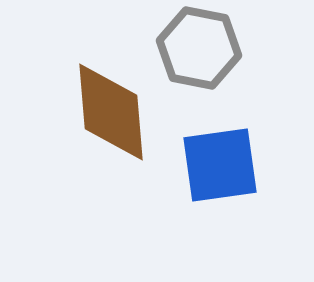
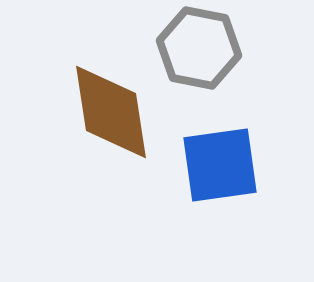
brown diamond: rotated 4 degrees counterclockwise
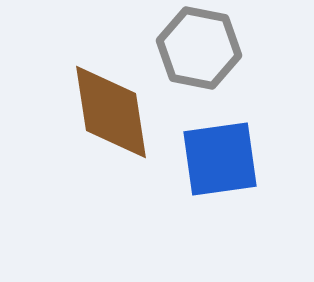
blue square: moved 6 px up
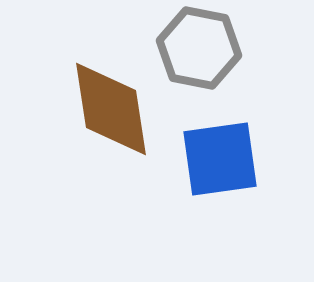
brown diamond: moved 3 px up
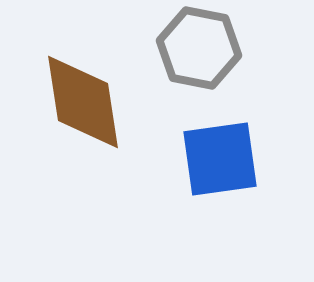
brown diamond: moved 28 px left, 7 px up
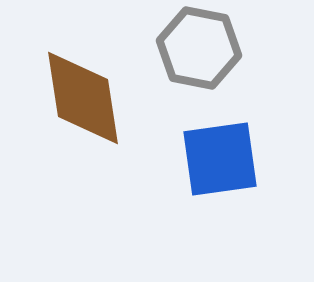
brown diamond: moved 4 px up
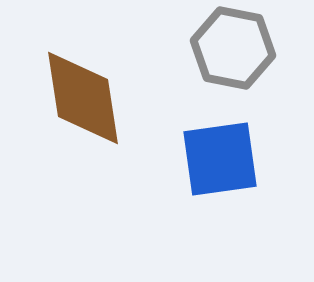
gray hexagon: moved 34 px right
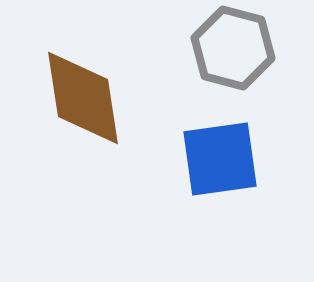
gray hexagon: rotated 4 degrees clockwise
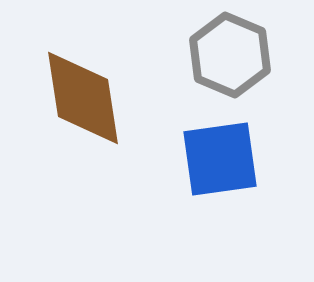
gray hexagon: moved 3 px left, 7 px down; rotated 8 degrees clockwise
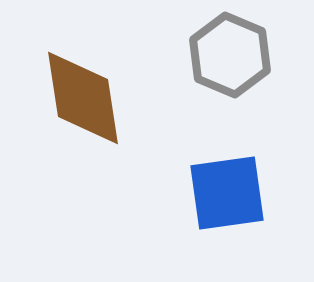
blue square: moved 7 px right, 34 px down
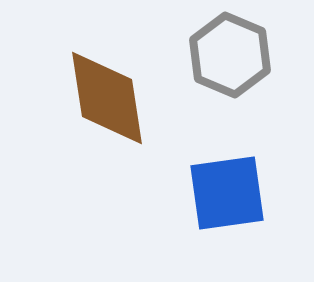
brown diamond: moved 24 px right
